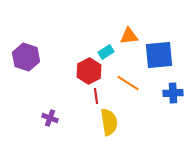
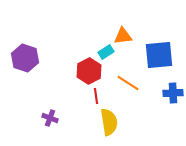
orange triangle: moved 6 px left
purple hexagon: moved 1 px left, 1 px down
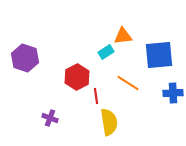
red hexagon: moved 12 px left, 6 px down
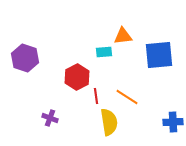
cyan rectangle: moved 2 px left; rotated 28 degrees clockwise
orange line: moved 1 px left, 14 px down
blue cross: moved 29 px down
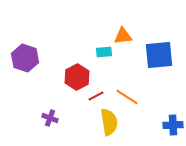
red line: rotated 70 degrees clockwise
blue cross: moved 3 px down
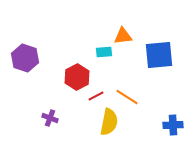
yellow semicircle: rotated 20 degrees clockwise
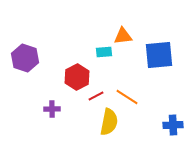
purple cross: moved 2 px right, 9 px up; rotated 21 degrees counterclockwise
